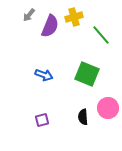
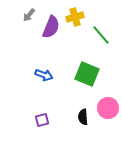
yellow cross: moved 1 px right
purple semicircle: moved 1 px right, 1 px down
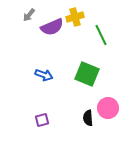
purple semicircle: moved 1 px right; rotated 45 degrees clockwise
green line: rotated 15 degrees clockwise
black semicircle: moved 5 px right, 1 px down
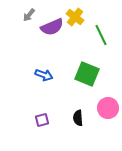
yellow cross: rotated 36 degrees counterclockwise
black semicircle: moved 10 px left
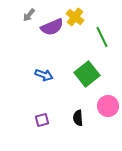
green line: moved 1 px right, 2 px down
green square: rotated 30 degrees clockwise
pink circle: moved 2 px up
